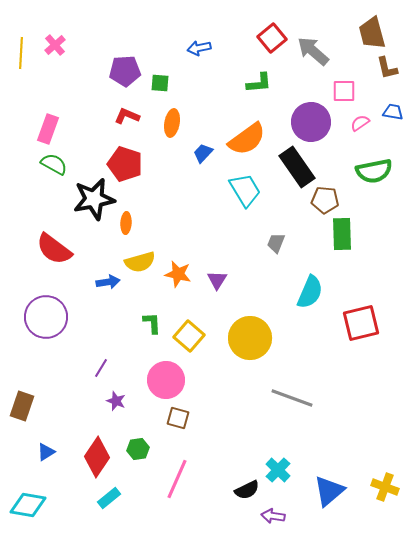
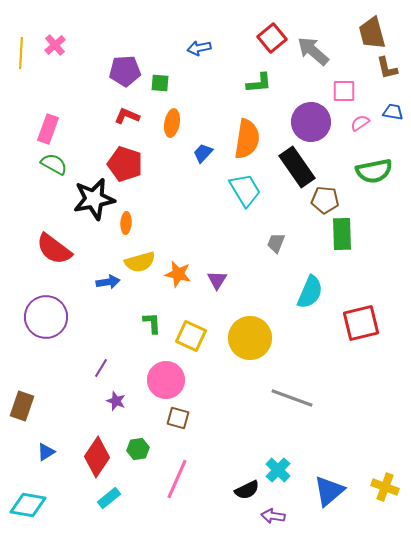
orange semicircle at (247, 139): rotated 45 degrees counterclockwise
yellow square at (189, 336): moved 2 px right; rotated 16 degrees counterclockwise
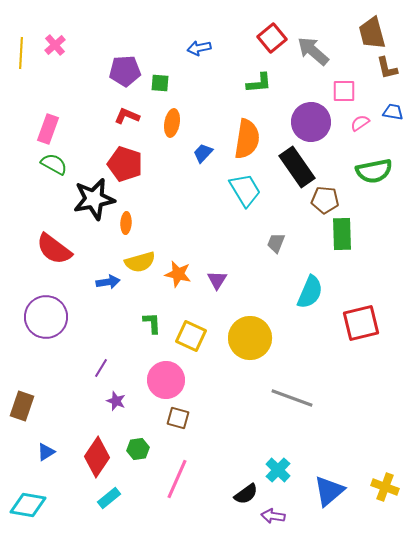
black semicircle at (247, 490): moved 1 px left, 4 px down; rotated 10 degrees counterclockwise
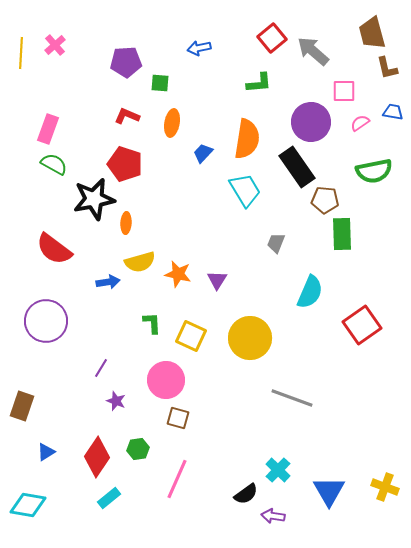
purple pentagon at (125, 71): moved 1 px right, 9 px up
purple circle at (46, 317): moved 4 px down
red square at (361, 323): moved 1 px right, 2 px down; rotated 21 degrees counterclockwise
blue triangle at (329, 491): rotated 20 degrees counterclockwise
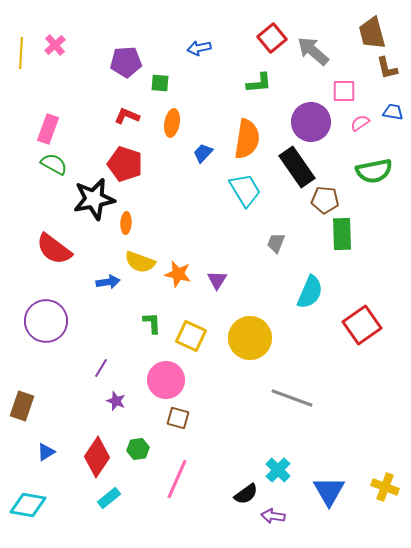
yellow semicircle at (140, 262): rotated 36 degrees clockwise
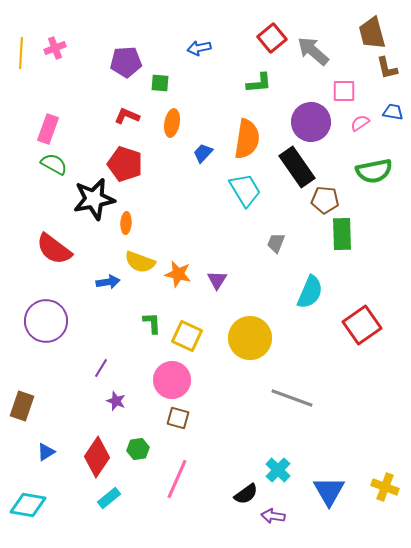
pink cross at (55, 45): moved 3 px down; rotated 20 degrees clockwise
yellow square at (191, 336): moved 4 px left
pink circle at (166, 380): moved 6 px right
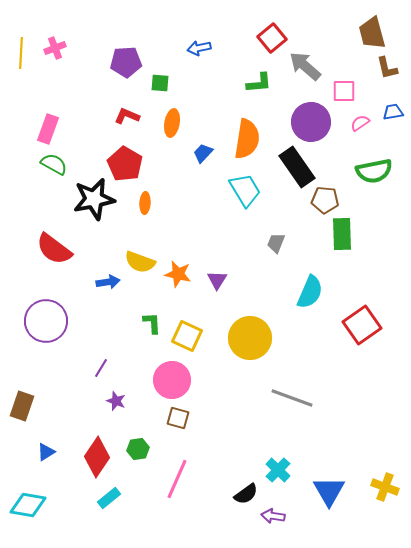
gray arrow at (313, 51): moved 8 px left, 15 px down
blue trapezoid at (393, 112): rotated 20 degrees counterclockwise
red pentagon at (125, 164): rotated 12 degrees clockwise
orange ellipse at (126, 223): moved 19 px right, 20 px up
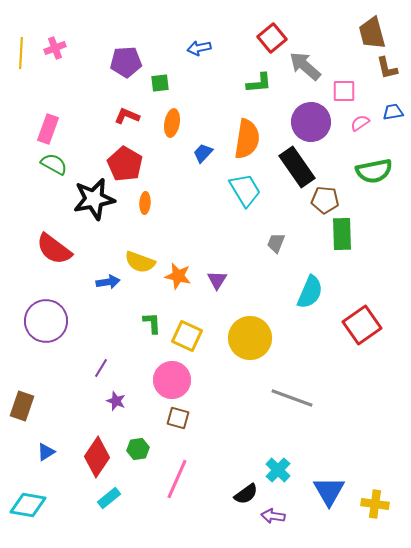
green square at (160, 83): rotated 12 degrees counterclockwise
orange star at (178, 274): moved 2 px down
yellow cross at (385, 487): moved 10 px left, 17 px down; rotated 12 degrees counterclockwise
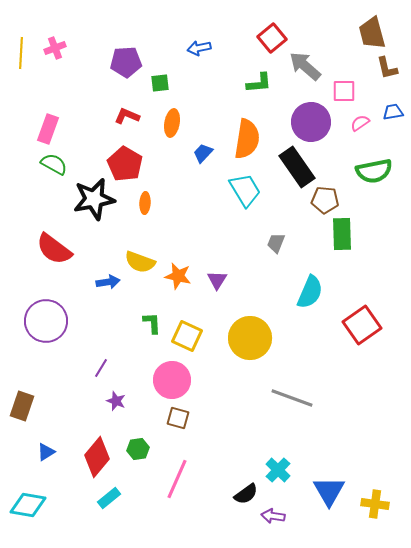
red diamond at (97, 457): rotated 6 degrees clockwise
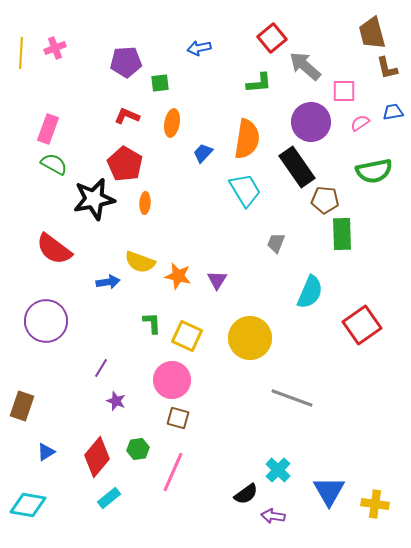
pink line at (177, 479): moved 4 px left, 7 px up
